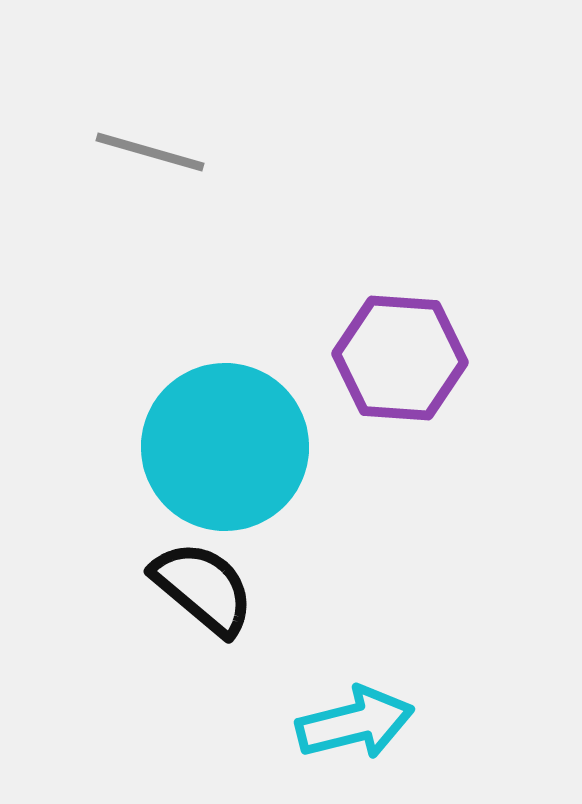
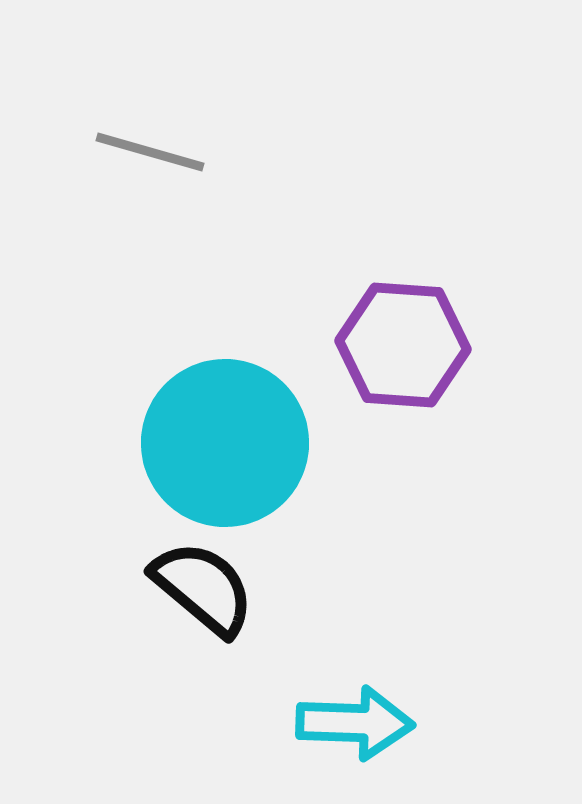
purple hexagon: moved 3 px right, 13 px up
cyan circle: moved 4 px up
cyan arrow: rotated 16 degrees clockwise
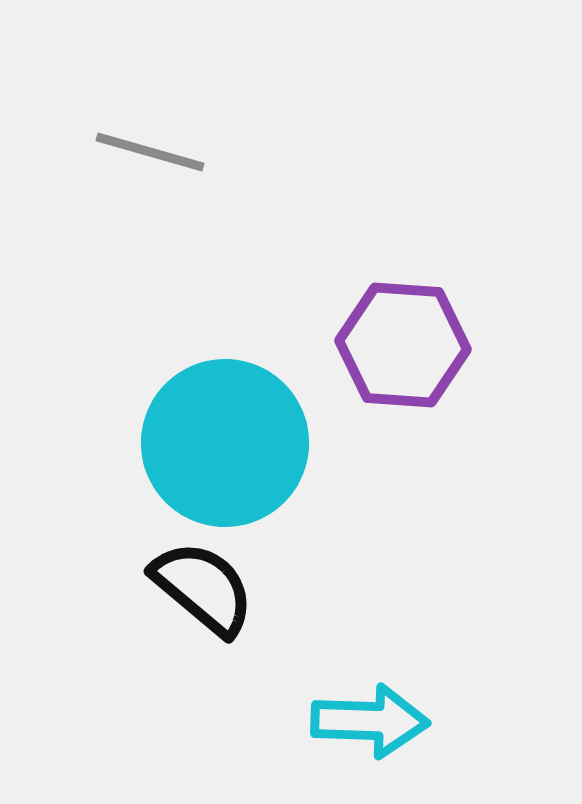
cyan arrow: moved 15 px right, 2 px up
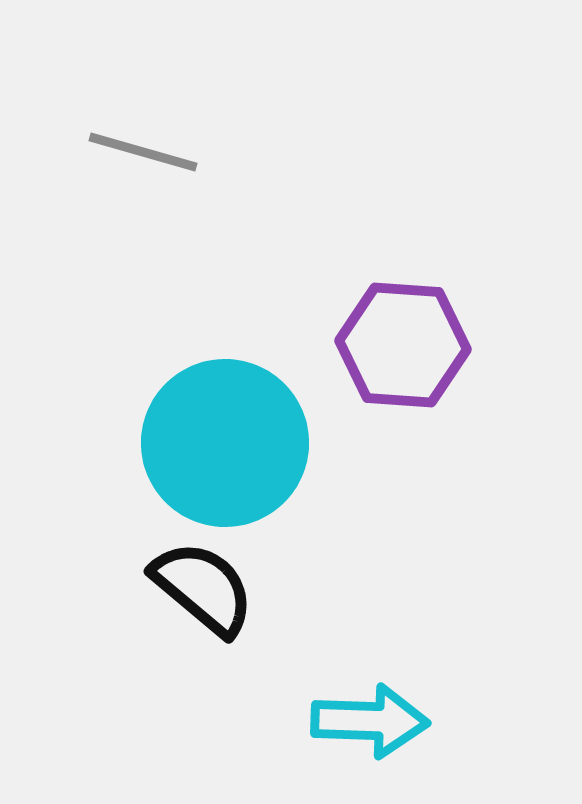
gray line: moved 7 px left
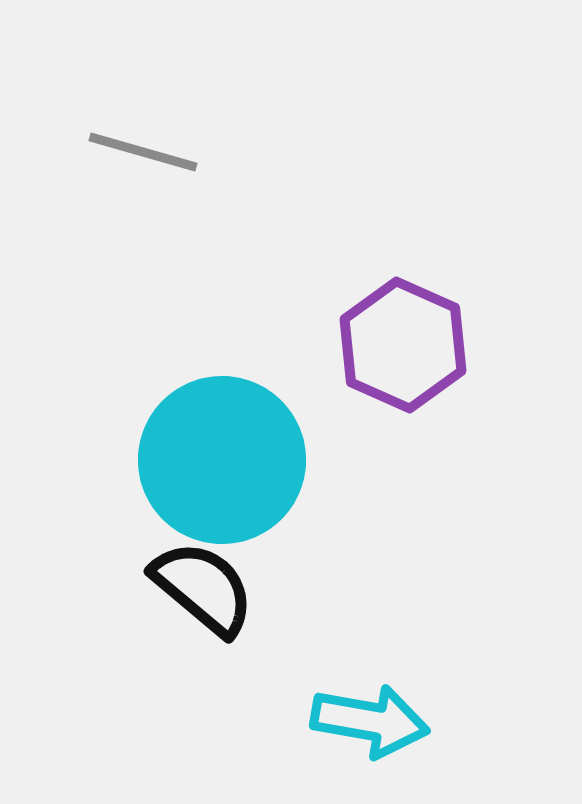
purple hexagon: rotated 20 degrees clockwise
cyan circle: moved 3 px left, 17 px down
cyan arrow: rotated 8 degrees clockwise
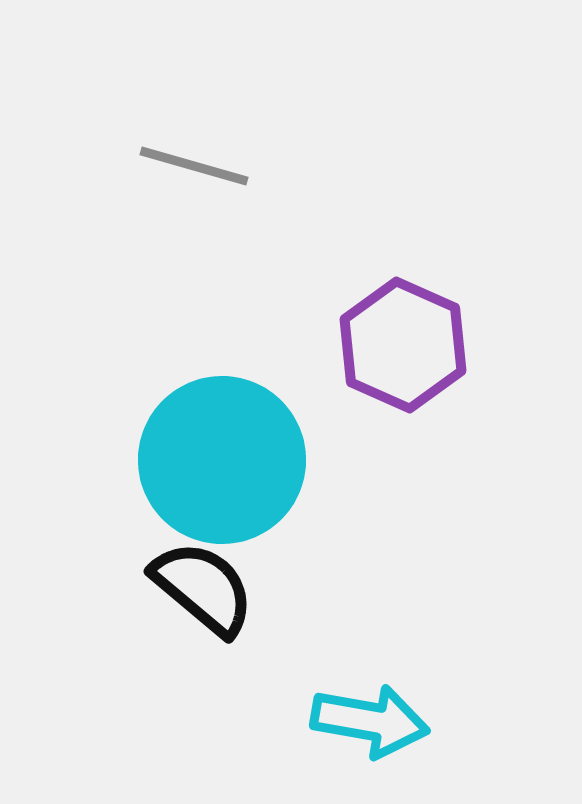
gray line: moved 51 px right, 14 px down
